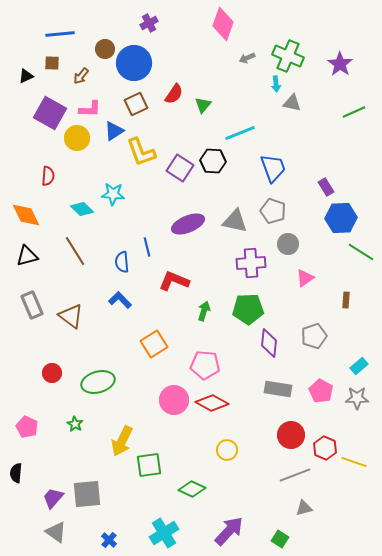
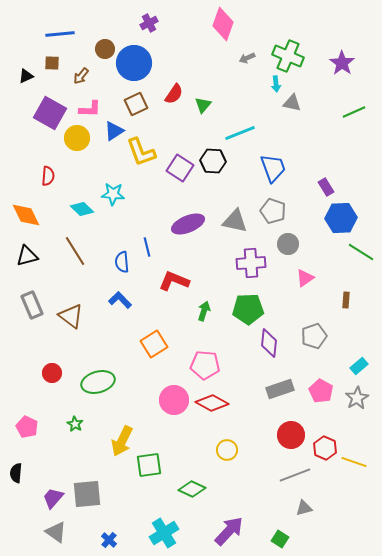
purple star at (340, 64): moved 2 px right, 1 px up
gray rectangle at (278, 389): moved 2 px right; rotated 28 degrees counterclockwise
gray star at (357, 398): rotated 30 degrees counterclockwise
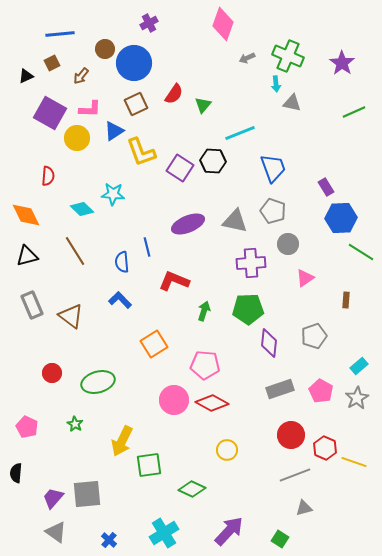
brown square at (52, 63): rotated 28 degrees counterclockwise
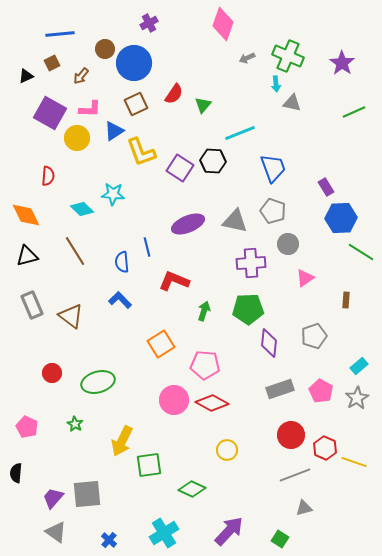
orange square at (154, 344): moved 7 px right
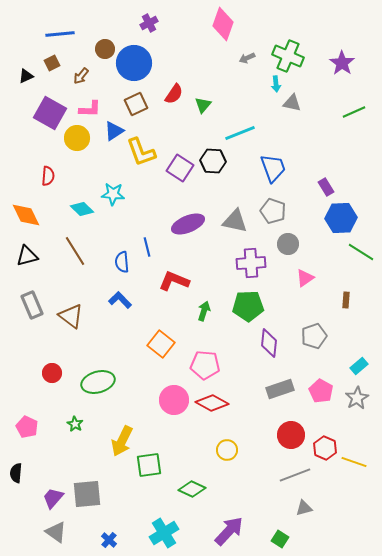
green pentagon at (248, 309): moved 3 px up
orange square at (161, 344): rotated 20 degrees counterclockwise
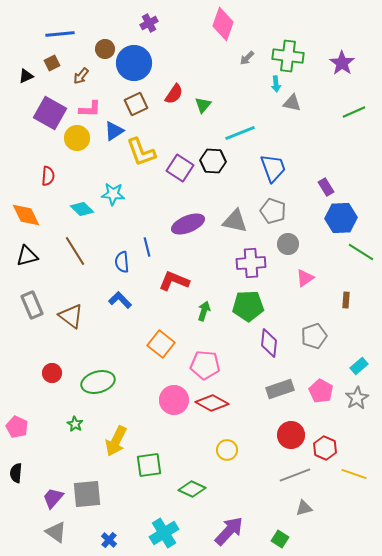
green cross at (288, 56): rotated 16 degrees counterclockwise
gray arrow at (247, 58): rotated 21 degrees counterclockwise
pink pentagon at (27, 427): moved 10 px left
yellow arrow at (122, 441): moved 6 px left
yellow line at (354, 462): moved 12 px down
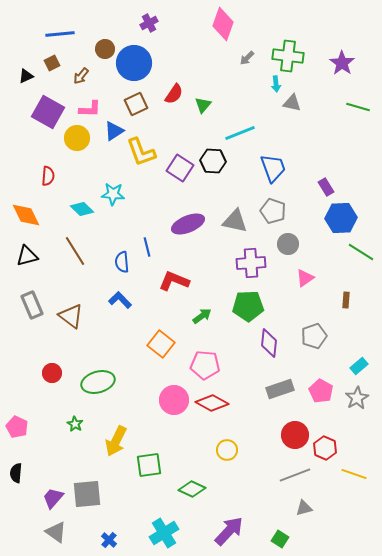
green line at (354, 112): moved 4 px right, 5 px up; rotated 40 degrees clockwise
purple square at (50, 113): moved 2 px left, 1 px up
green arrow at (204, 311): moved 2 px left, 5 px down; rotated 36 degrees clockwise
red circle at (291, 435): moved 4 px right
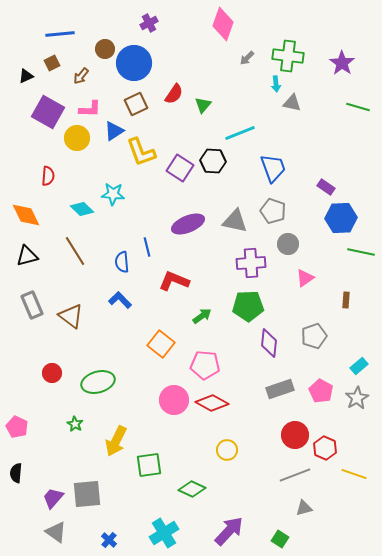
purple rectangle at (326, 187): rotated 24 degrees counterclockwise
green line at (361, 252): rotated 20 degrees counterclockwise
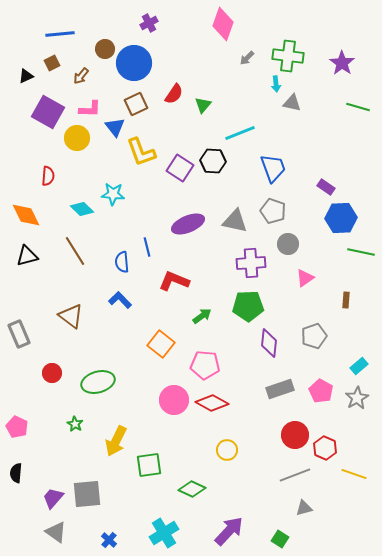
blue triangle at (114, 131): moved 1 px right, 4 px up; rotated 35 degrees counterclockwise
gray rectangle at (32, 305): moved 13 px left, 29 px down
